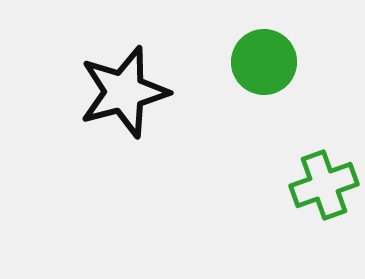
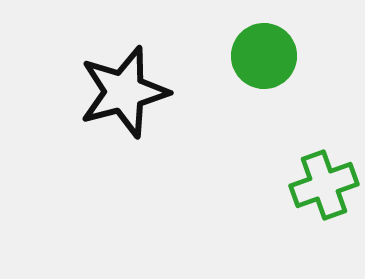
green circle: moved 6 px up
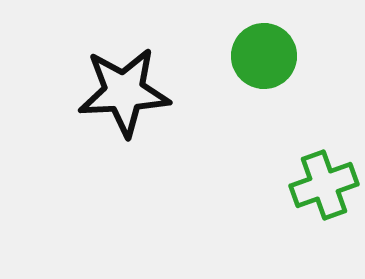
black star: rotated 12 degrees clockwise
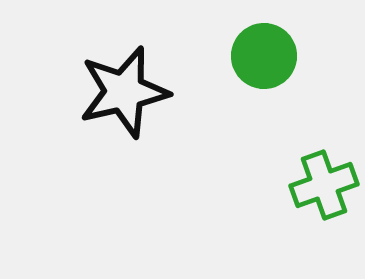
black star: rotated 10 degrees counterclockwise
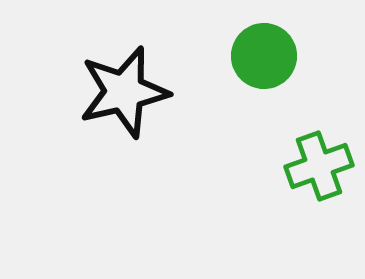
green cross: moved 5 px left, 19 px up
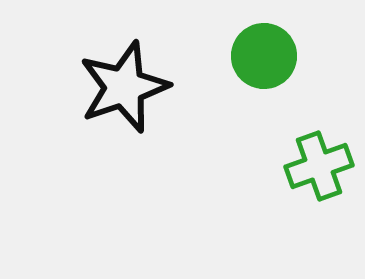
black star: moved 5 px up; rotated 6 degrees counterclockwise
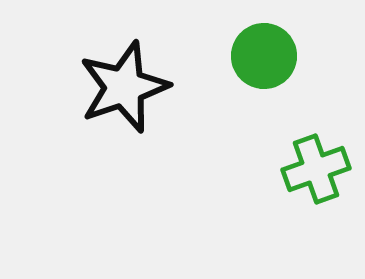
green cross: moved 3 px left, 3 px down
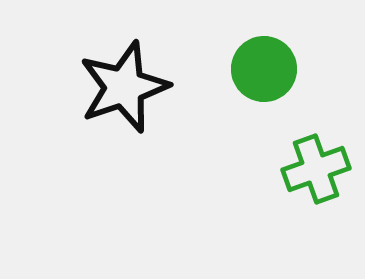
green circle: moved 13 px down
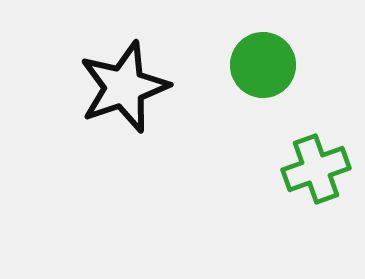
green circle: moved 1 px left, 4 px up
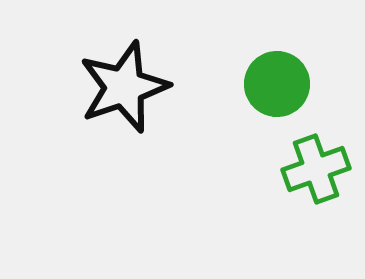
green circle: moved 14 px right, 19 px down
